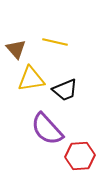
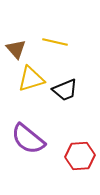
yellow triangle: rotated 8 degrees counterclockwise
purple semicircle: moved 19 px left, 10 px down; rotated 9 degrees counterclockwise
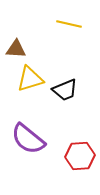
yellow line: moved 14 px right, 18 px up
brown triangle: rotated 45 degrees counterclockwise
yellow triangle: moved 1 px left
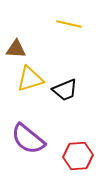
red hexagon: moved 2 px left
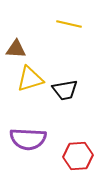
black trapezoid: rotated 12 degrees clockwise
purple semicircle: rotated 36 degrees counterclockwise
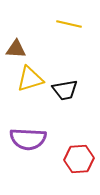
red hexagon: moved 1 px right, 3 px down
